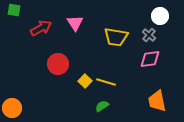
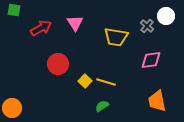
white circle: moved 6 px right
gray cross: moved 2 px left, 9 px up
pink diamond: moved 1 px right, 1 px down
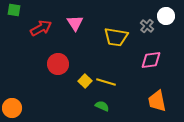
green semicircle: rotated 56 degrees clockwise
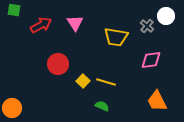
red arrow: moved 3 px up
yellow square: moved 2 px left
orange trapezoid: rotated 15 degrees counterclockwise
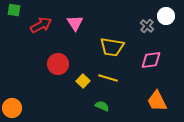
yellow trapezoid: moved 4 px left, 10 px down
yellow line: moved 2 px right, 4 px up
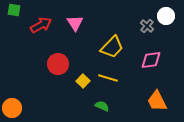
yellow trapezoid: rotated 55 degrees counterclockwise
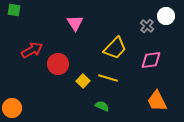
red arrow: moved 9 px left, 25 px down
yellow trapezoid: moved 3 px right, 1 px down
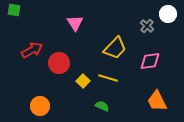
white circle: moved 2 px right, 2 px up
pink diamond: moved 1 px left, 1 px down
red circle: moved 1 px right, 1 px up
orange circle: moved 28 px right, 2 px up
